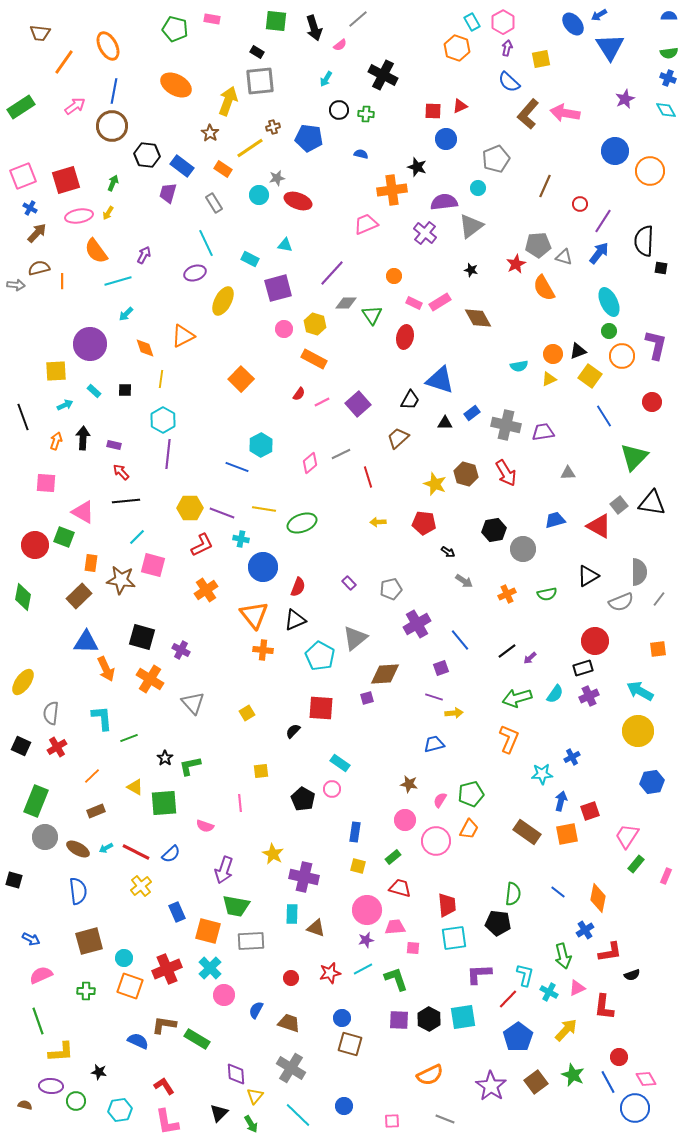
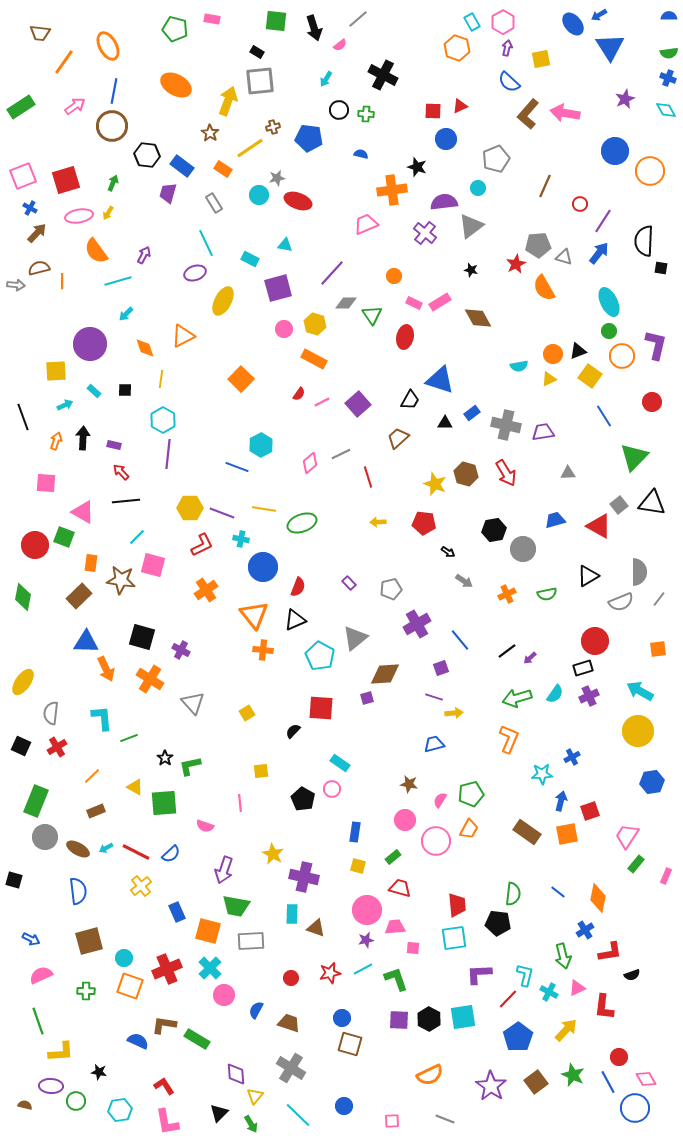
red trapezoid at (447, 905): moved 10 px right
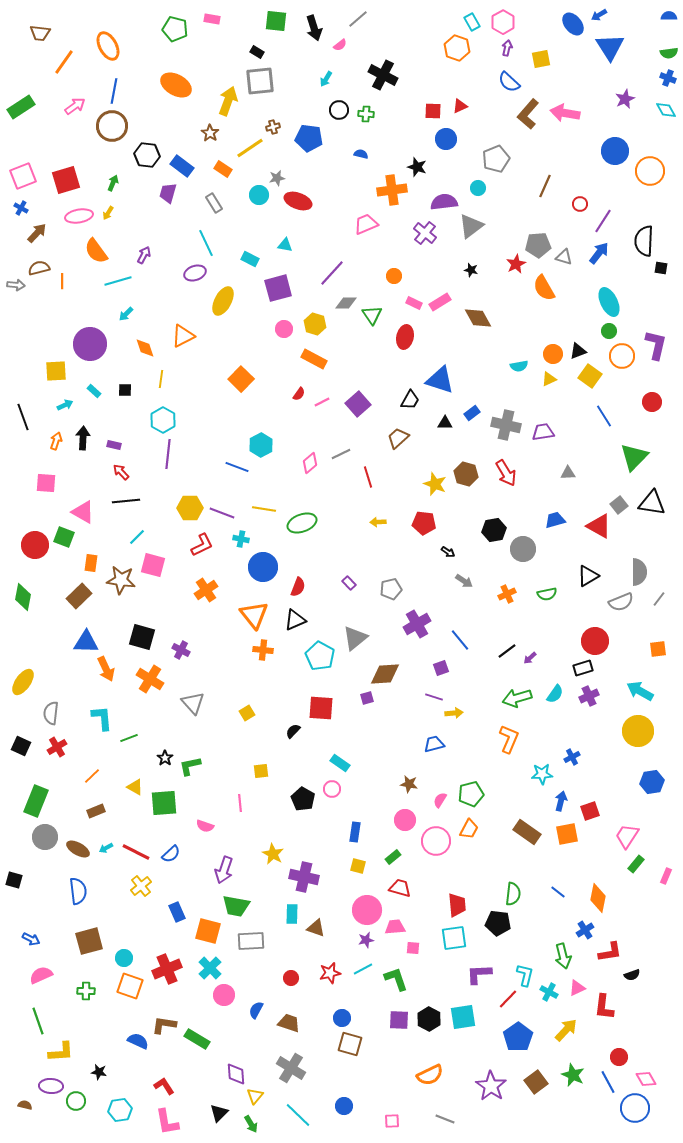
blue cross at (30, 208): moved 9 px left
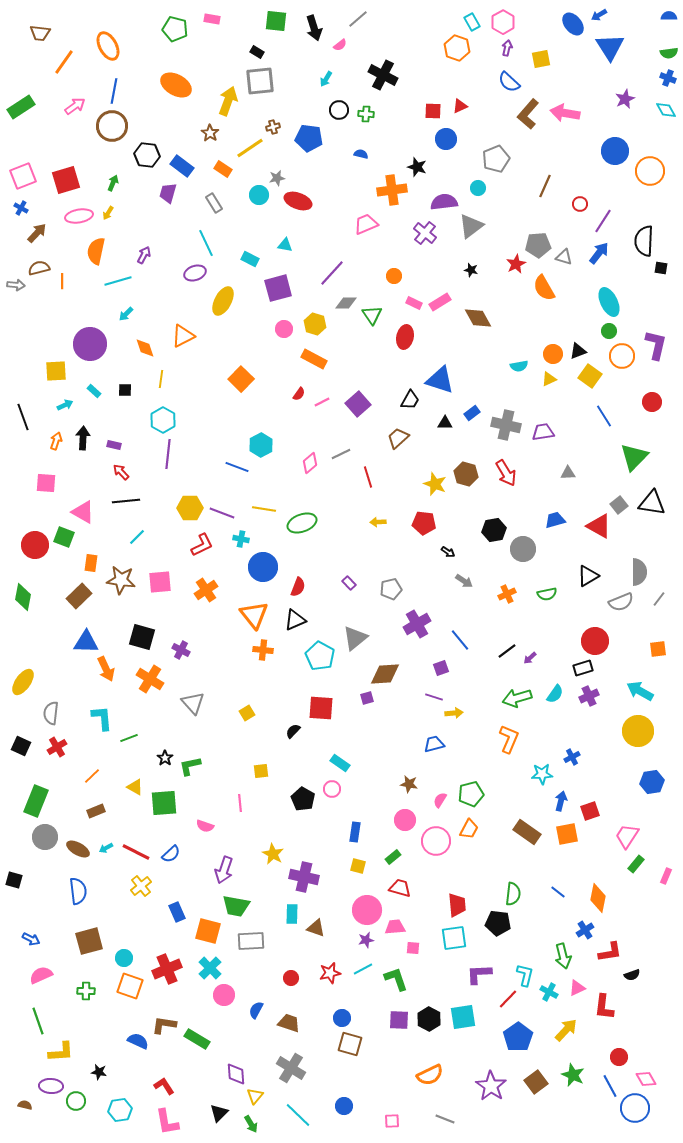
orange semicircle at (96, 251): rotated 48 degrees clockwise
pink square at (153, 565): moved 7 px right, 17 px down; rotated 20 degrees counterclockwise
blue line at (608, 1082): moved 2 px right, 4 px down
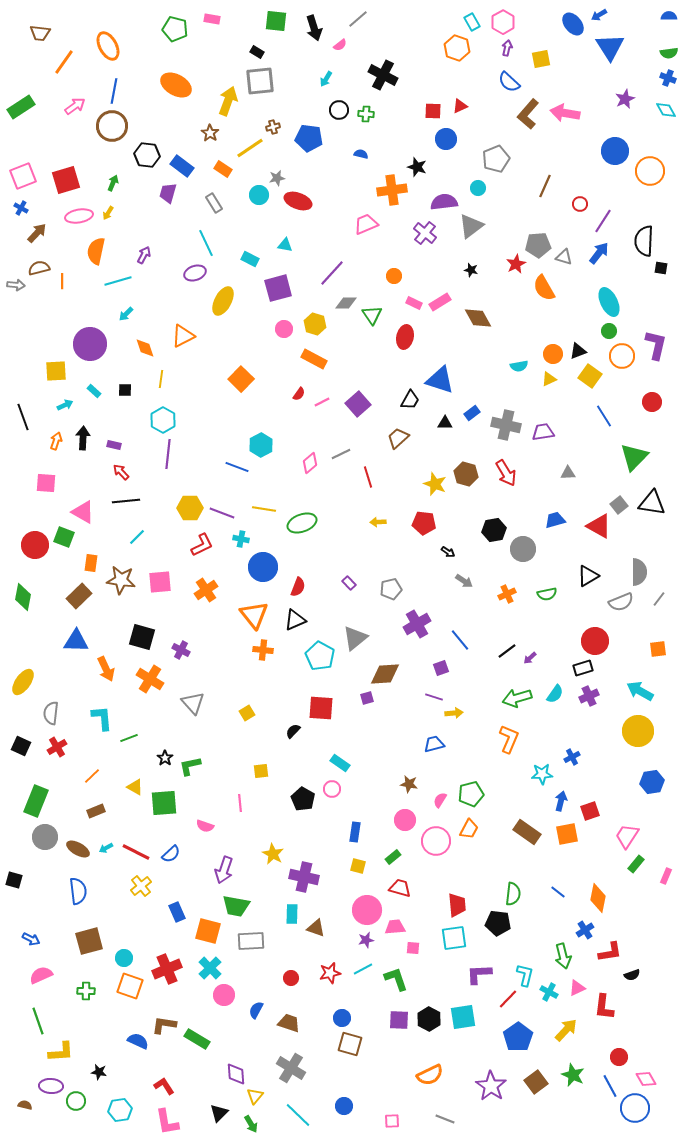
blue triangle at (86, 642): moved 10 px left, 1 px up
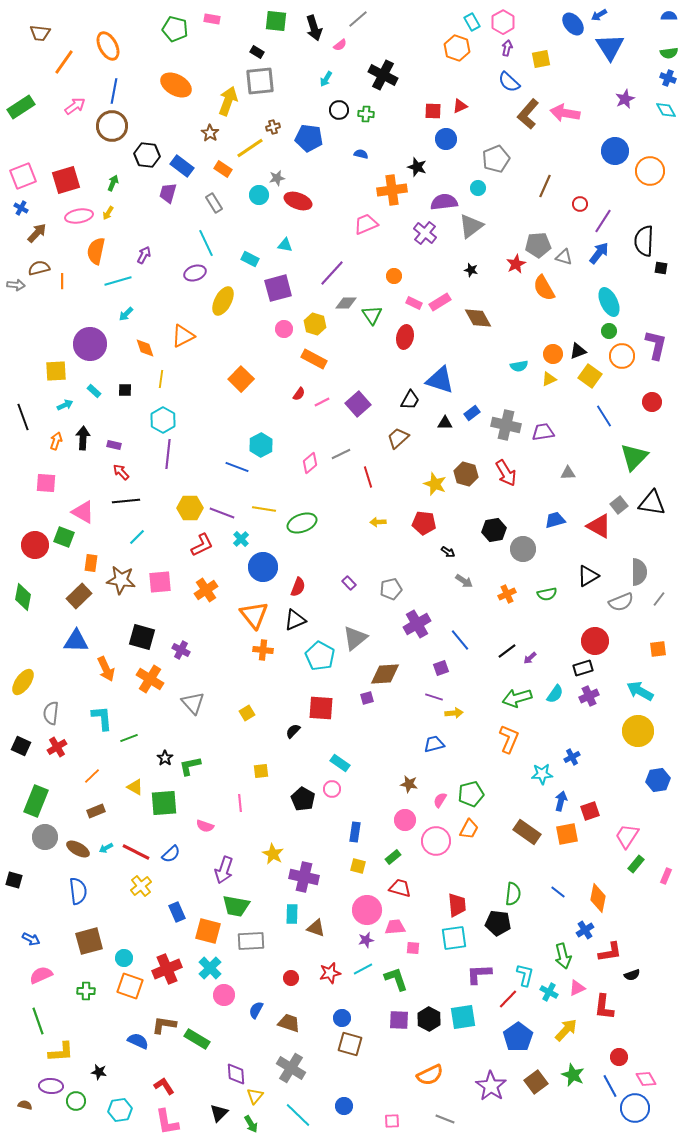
cyan cross at (241, 539): rotated 35 degrees clockwise
blue hexagon at (652, 782): moved 6 px right, 2 px up
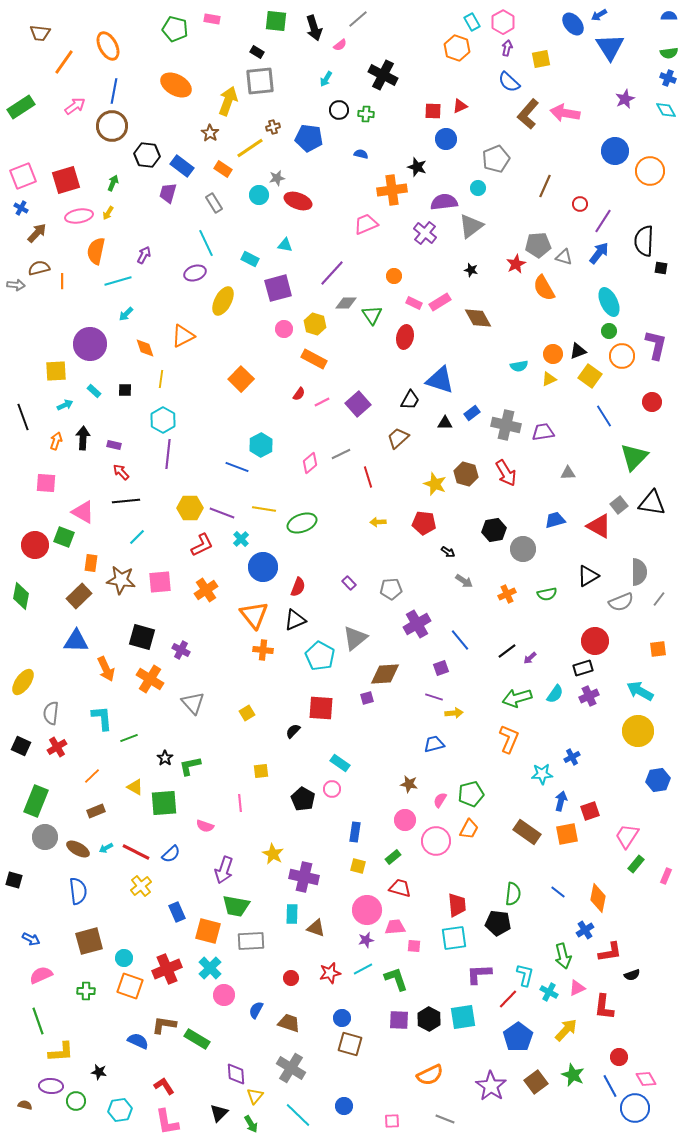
gray pentagon at (391, 589): rotated 10 degrees clockwise
green diamond at (23, 597): moved 2 px left, 1 px up
pink square at (413, 948): moved 1 px right, 2 px up
